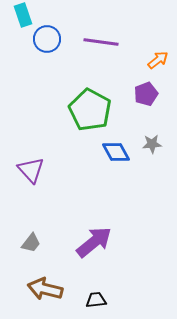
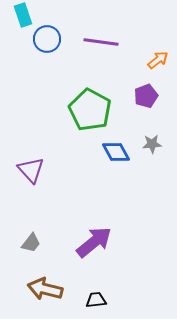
purple pentagon: moved 2 px down
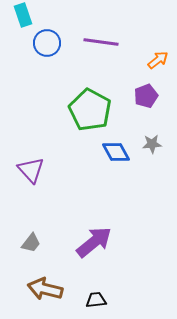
blue circle: moved 4 px down
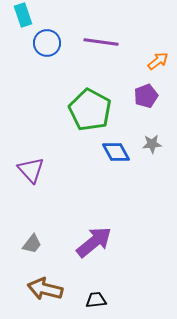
orange arrow: moved 1 px down
gray trapezoid: moved 1 px right, 1 px down
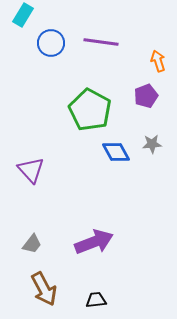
cyan rectangle: rotated 50 degrees clockwise
blue circle: moved 4 px right
orange arrow: rotated 70 degrees counterclockwise
purple arrow: rotated 18 degrees clockwise
brown arrow: moved 1 px left; rotated 132 degrees counterclockwise
